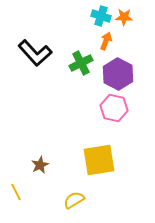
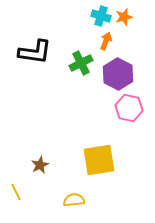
orange star: rotated 18 degrees counterclockwise
black L-shape: moved 1 px up; rotated 40 degrees counterclockwise
pink hexagon: moved 15 px right
yellow semicircle: rotated 25 degrees clockwise
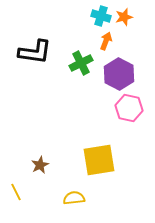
purple hexagon: moved 1 px right
yellow semicircle: moved 2 px up
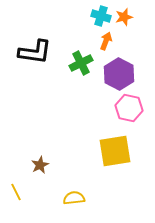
yellow square: moved 16 px right, 9 px up
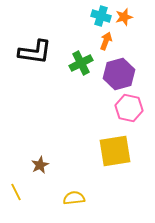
purple hexagon: rotated 16 degrees clockwise
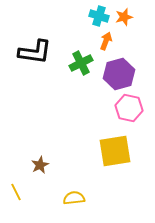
cyan cross: moved 2 px left
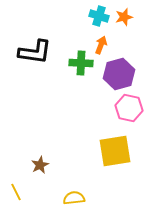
orange arrow: moved 5 px left, 4 px down
green cross: rotated 30 degrees clockwise
